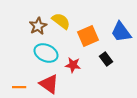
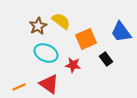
orange square: moved 2 px left, 3 px down
orange line: rotated 24 degrees counterclockwise
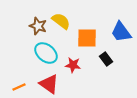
brown star: rotated 24 degrees counterclockwise
orange square: moved 1 px right, 1 px up; rotated 25 degrees clockwise
cyan ellipse: rotated 15 degrees clockwise
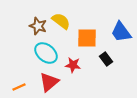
red triangle: moved 2 px up; rotated 45 degrees clockwise
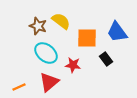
blue trapezoid: moved 4 px left
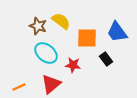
red triangle: moved 2 px right, 2 px down
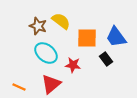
blue trapezoid: moved 1 px left, 5 px down
orange line: rotated 48 degrees clockwise
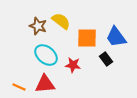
cyan ellipse: moved 2 px down
red triangle: moved 6 px left; rotated 35 degrees clockwise
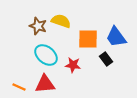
yellow semicircle: rotated 18 degrees counterclockwise
orange square: moved 1 px right, 1 px down
